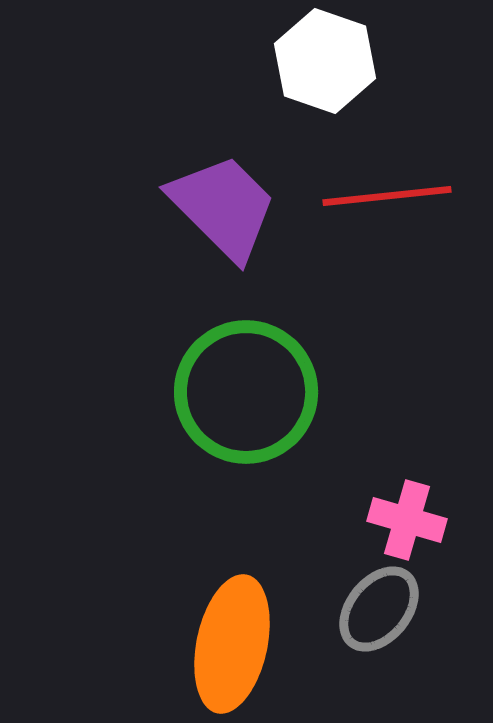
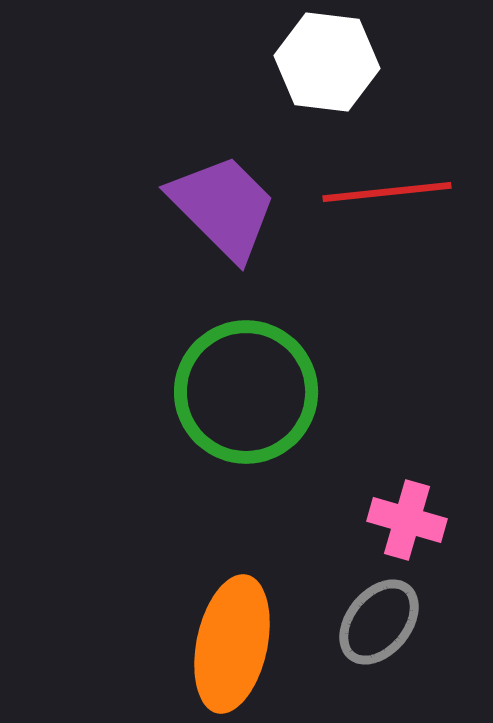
white hexagon: moved 2 px right, 1 px down; rotated 12 degrees counterclockwise
red line: moved 4 px up
gray ellipse: moved 13 px down
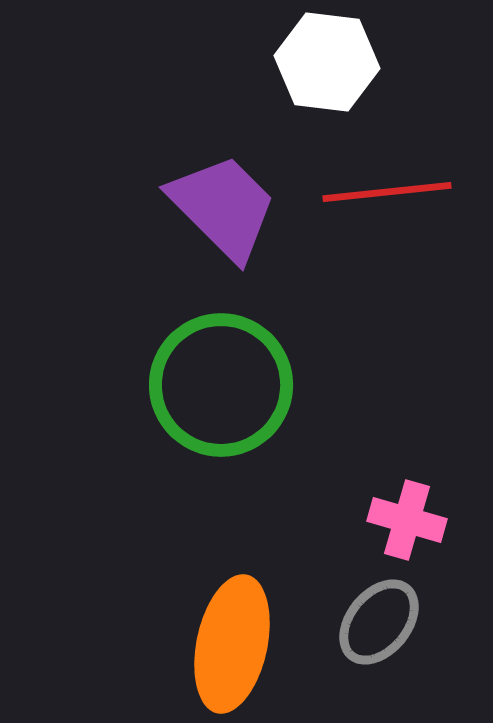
green circle: moved 25 px left, 7 px up
